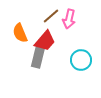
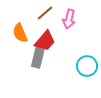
brown line: moved 6 px left, 3 px up
cyan circle: moved 6 px right, 6 px down
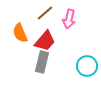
gray rectangle: moved 4 px right, 5 px down
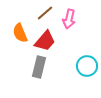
gray rectangle: moved 3 px left, 5 px down
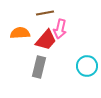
brown line: rotated 30 degrees clockwise
pink arrow: moved 9 px left, 10 px down
orange semicircle: rotated 108 degrees clockwise
red trapezoid: moved 1 px right, 1 px up
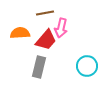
pink arrow: moved 1 px right, 1 px up
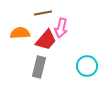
brown line: moved 2 px left
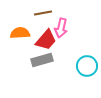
gray rectangle: moved 3 px right, 7 px up; rotated 60 degrees clockwise
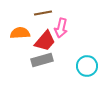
red trapezoid: moved 1 px left, 1 px down
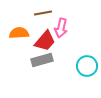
orange semicircle: moved 1 px left
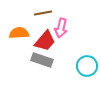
gray rectangle: rotated 35 degrees clockwise
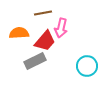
gray rectangle: moved 7 px left, 1 px down; rotated 45 degrees counterclockwise
